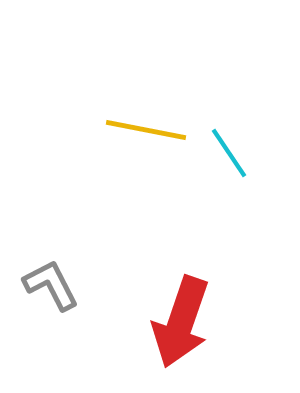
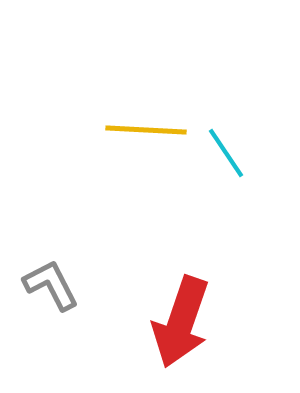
yellow line: rotated 8 degrees counterclockwise
cyan line: moved 3 px left
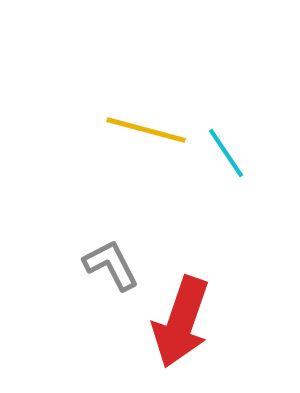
yellow line: rotated 12 degrees clockwise
gray L-shape: moved 60 px right, 20 px up
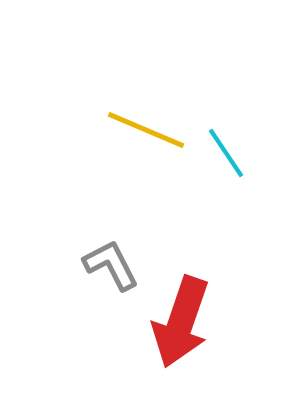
yellow line: rotated 8 degrees clockwise
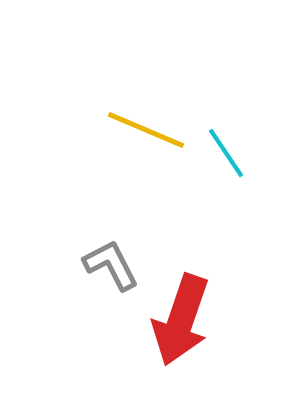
red arrow: moved 2 px up
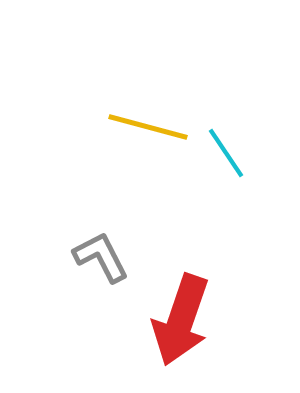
yellow line: moved 2 px right, 3 px up; rotated 8 degrees counterclockwise
gray L-shape: moved 10 px left, 8 px up
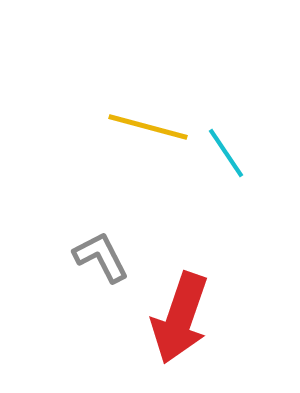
red arrow: moved 1 px left, 2 px up
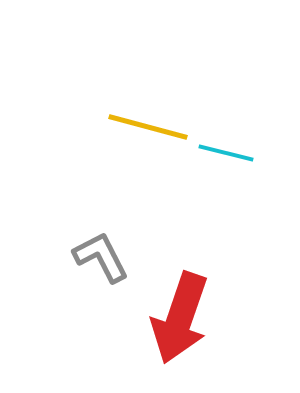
cyan line: rotated 42 degrees counterclockwise
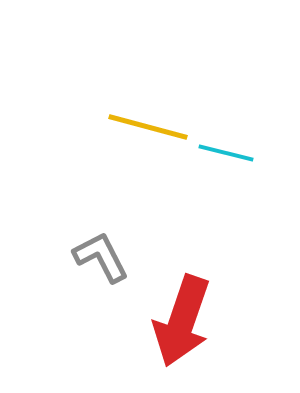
red arrow: moved 2 px right, 3 px down
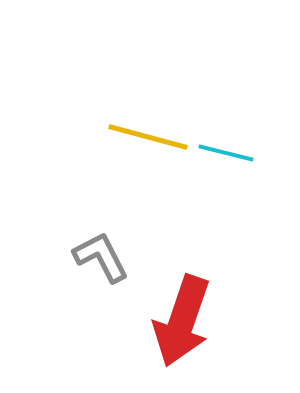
yellow line: moved 10 px down
